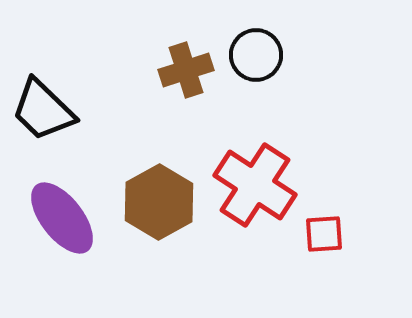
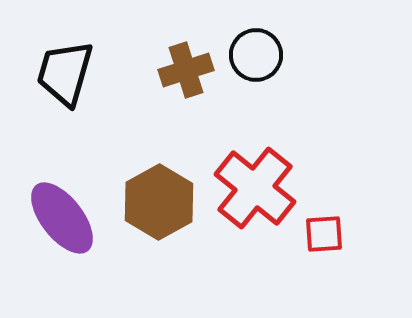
black trapezoid: moved 22 px right, 37 px up; rotated 62 degrees clockwise
red cross: moved 3 px down; rotated 6 degrees clockwise
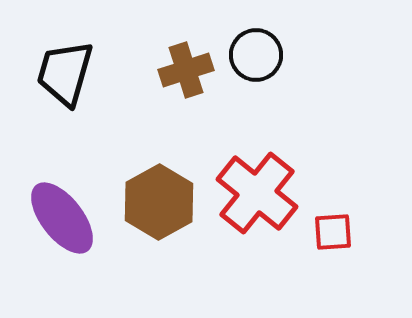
red cross: moved 2 px right, 5 px down
red square: moved 9 px right, 2 px up
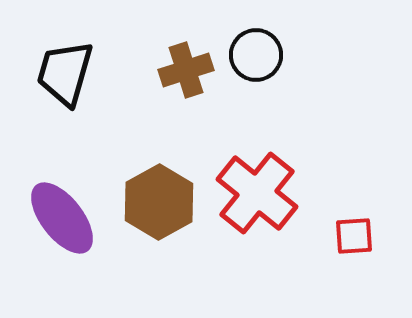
red square: moved 21 px right, 4 px down
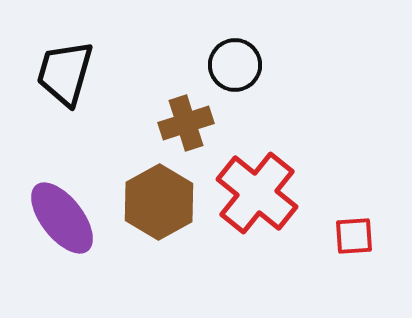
black circle: moved 21 px left, 10 px down
brown cross: moved 53 px down
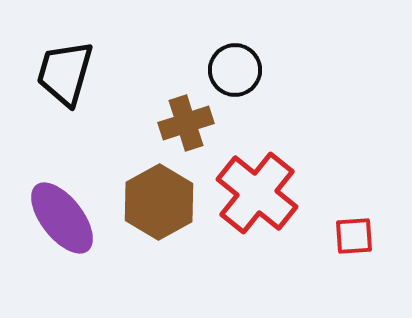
black circle: moved 5 px down
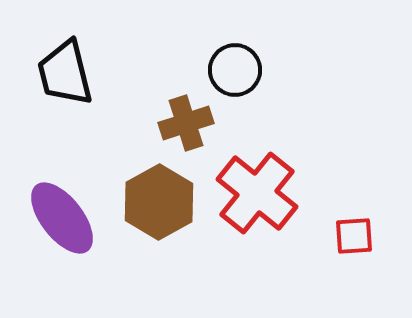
black trapezoid: rotated 30 degrees counterclockwise
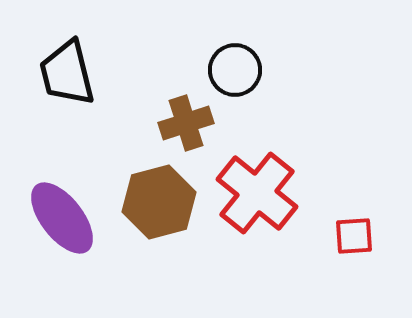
black trapezoid: moved 2 px right
brown hexagon: rotated 14 degrees clockwise
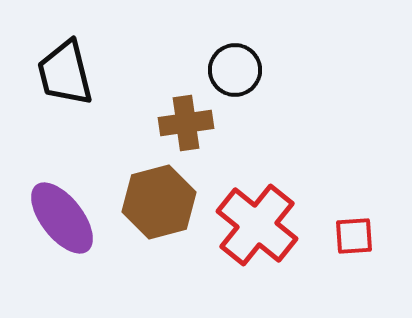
black trapezoid: moved 2 px left
brown cross: rotated 10 degrees clockwise
red cross: moved 32 px down
